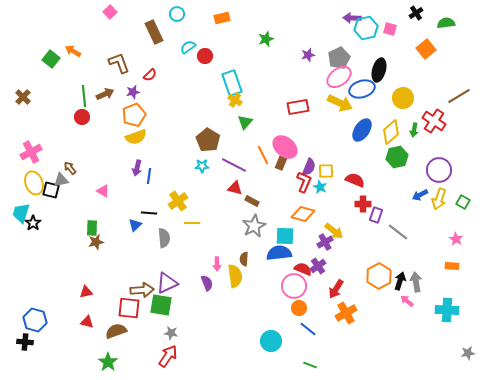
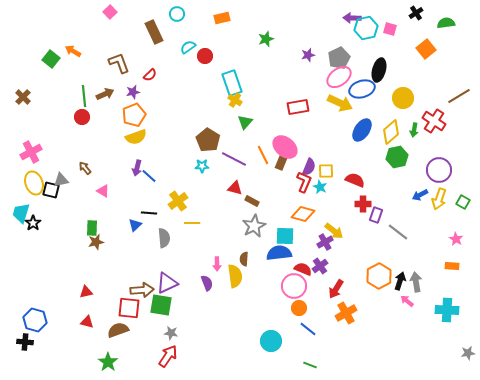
purple line at (234, 165): moved 6 px up
brown arrow at (70, 168): moved 15 px right
blue line at (149, 176): rotated 56 degrees counterclockwise
purple cross at (318, 266): moved 2 px right
brown semicircle at (116, 331): moved 2 px right, 1 px up
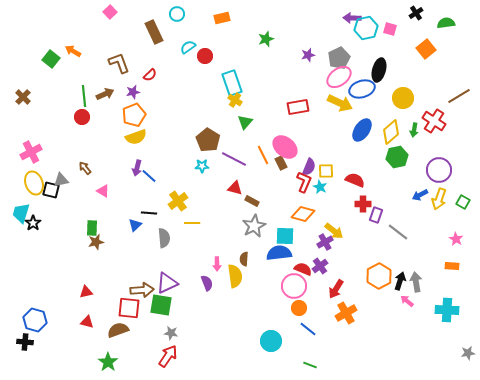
brown rectangle at (281, 163): rotated 48 degrees counterclockwise
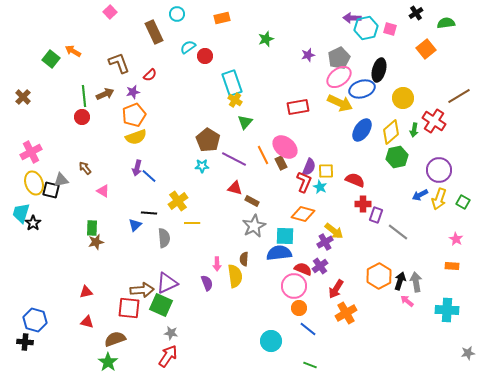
green square at (161, 305): rotated 15 degrees clockwise
brown semicircle at (118, 330): moved 3 px left, 9 px down
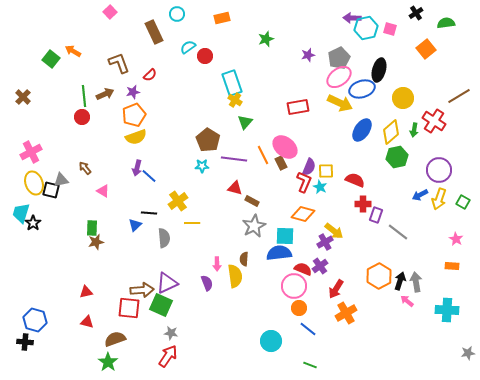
purple line at (234, 159): rotated 20 degrees counterclockwise
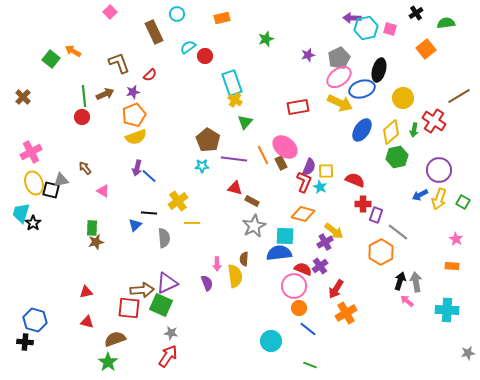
orange hexagon at (379, 276): moved 2 px right, 24 px up
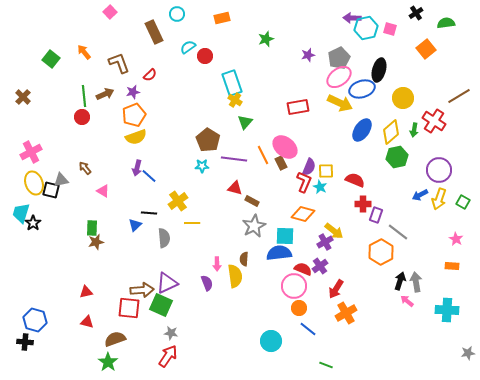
orange arrow at (73, 51): moved 11 px right, 1 px down; rotated 21 degrees clockwise
green line at (310, 365): moved 16 px right
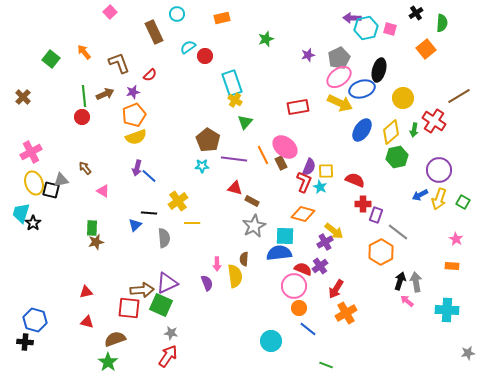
green semicircle at (446, 23): moved 4 px left; rotated 102 degrees clockwise
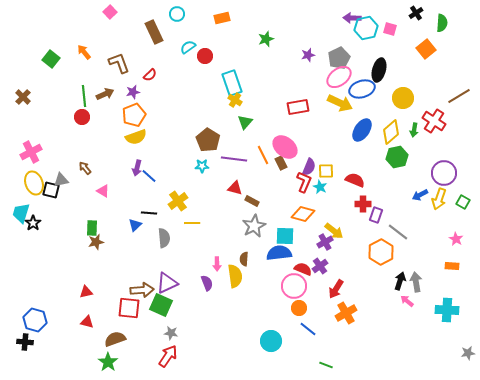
purple circle at (439, 170): moved 5 px right, 3 px down
